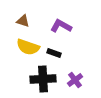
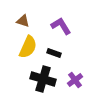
purple L-shape: rotated 30 degrees clockwise
yellow semicircle: rotated 85 degrees counterclockwise
black cross: rotated 20 degrees clockwise
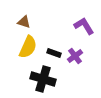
brown triangle: moved 1 px right, 1 px down
purple L-shape: moved 23 px right
purple cross: moved 24 px up
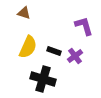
brown triangle: moved 9 px up
purple L-shape: rotated 15 degrees clockwise
black rectangle: moved 2 px up
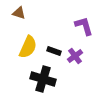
brown triangle: moved 5 px left
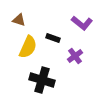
brown triangle: moved 7 px down
purple L-shape: moved 2 px left, 3 px up; rotated 145 degrees clockwise
black rectangle: moved 1 px left, 13 px up
black cross: moved 1 px left, 1 px down
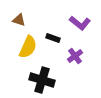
purple L-shape: moved 2 px left
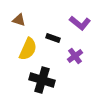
yellow semicircle: moved 2 px down
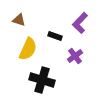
purple L-shape: rotated 95 degrees clockwise
black rectangle: moved 2 px right, 2 px up
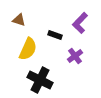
black rectangle: moved 1 px up
black cross: moved 2 px left; rotated 10 degrees clockwise
